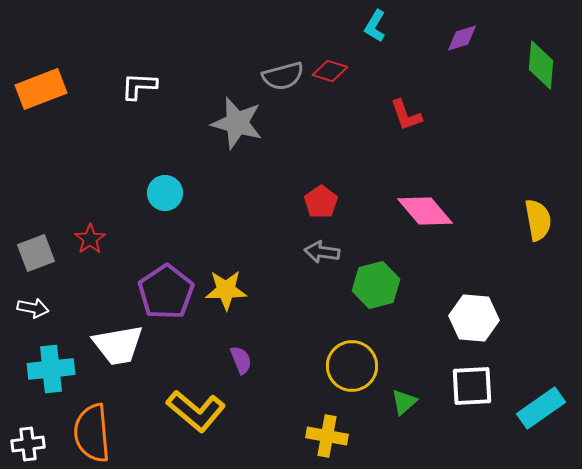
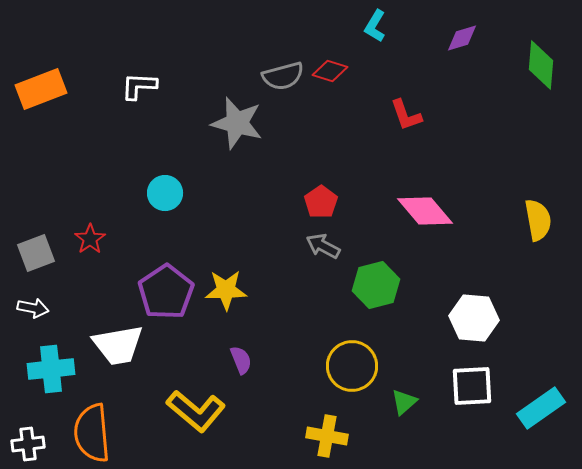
gray arrow: moved 1 px right, 6 px up; rotated 20 degrees clockwise
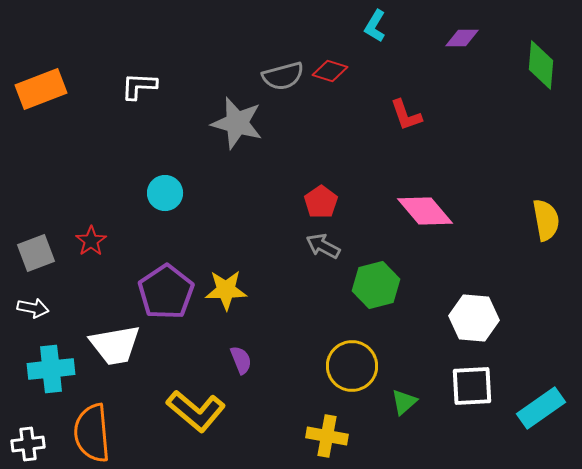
purple diamond: rotated 16 degrees clockwise
yellow semicircle: moved 8 px right
red star: moved 1 px right, 2 px down
white trapezoid: moved 3 px left
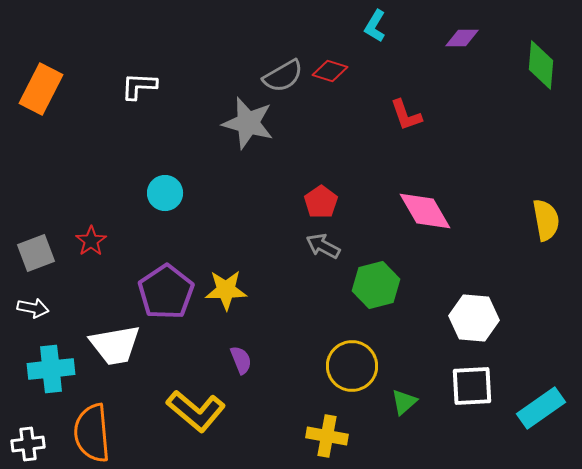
gray semicircle: rotated 15 degrees counterclockwise
orange rectangle: rotated 42 degrees counterclockwise
gray star: moved 11 px right
pink diamond: rotated 10 degrees clockwise
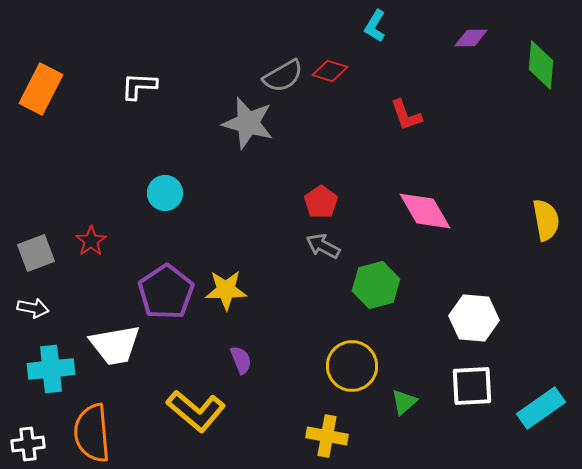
purple diamond: moved 9 px right
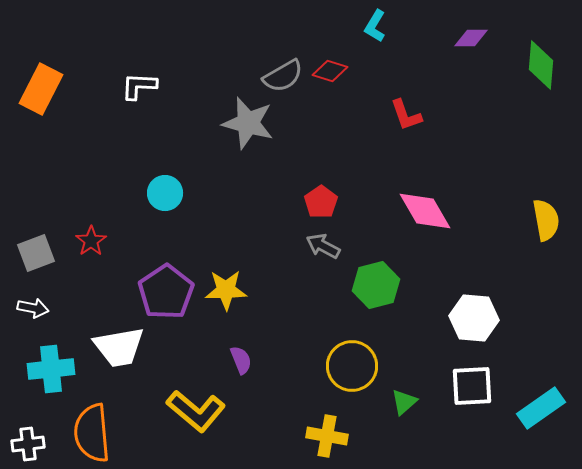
white trapezoid: moved 4 px right, 2 px down
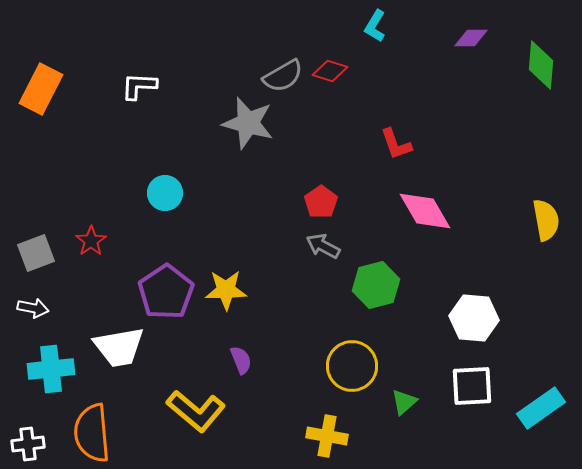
red L-shape: moved 10 px left, 29 px down
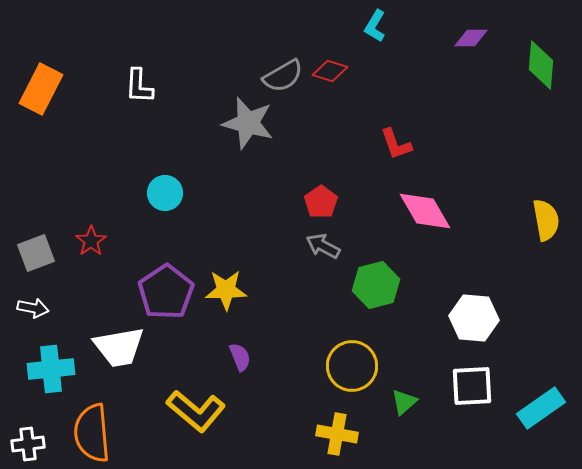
white L-shape: rotated 90 degrees counterclockwise
purple semicircle: moved 1 px left, 3 px up
yellow cross: moved 10 px right, 2 px up
